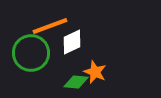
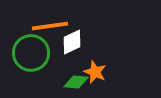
orange line: rotated 12 degrees clockwise
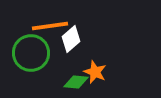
white diamond: moved 1 px left, 3 px up; rotated 16 degrees counterclockwise
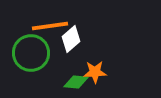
orange star: rotated 25 degrees counterclockwise
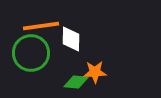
orange line: moved 9 px left
white diamond: rotated 48 degrees counterclockwise
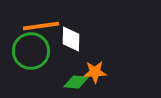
green circle: moved 2 px up
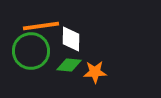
green diamond: moved 7 px left, 17 px up
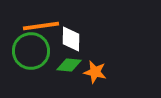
orange star: rotated 15 degrees clockwise
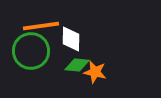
green diamond: moved 8 px right
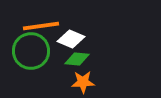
white diamond: rotated 68 degrees counterclockwise
green diamond: moved 6 px up
orange star: moved 12 px left, 10 px down; rotated 15 degrees counterclockwise
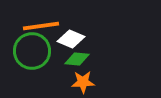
green circle: moved 1 px right
